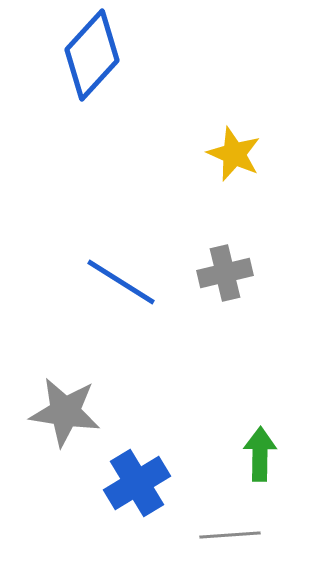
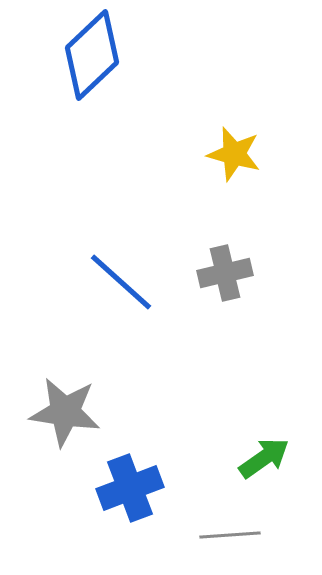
blue diamond: rotated 4 degrees clockwise
yellow star: rotated 8 degrees counterclockwise
blue line: rotated 10 degrees clockwise
green arrow: moved 4 px right, 4 px down; rotated 54 degrees clockwise
blue cross: moved 7 px left, 5 px down; rotated 10 degrees clockwise
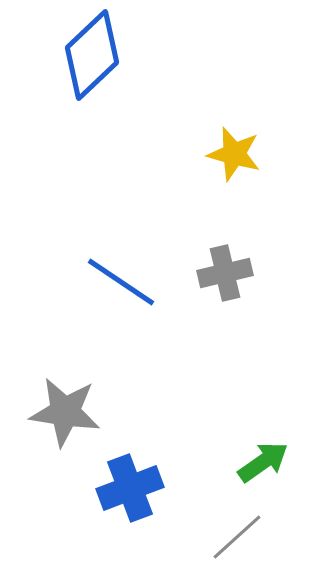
blue line: rotated 8 degrees counterclockwise
green arrow: moved 1 px left, 4 px down
gray line: moved 7 px right, 2 px down; rotated 38 degrees counterclockwise
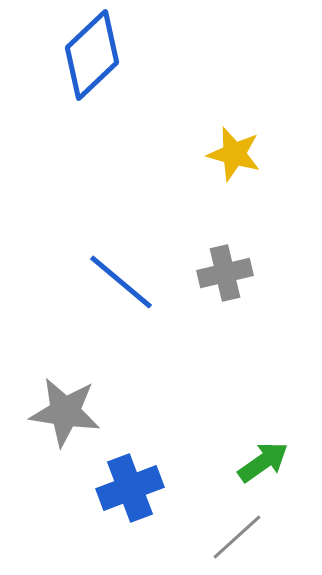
blue line: rotated 6 degrees clockwise
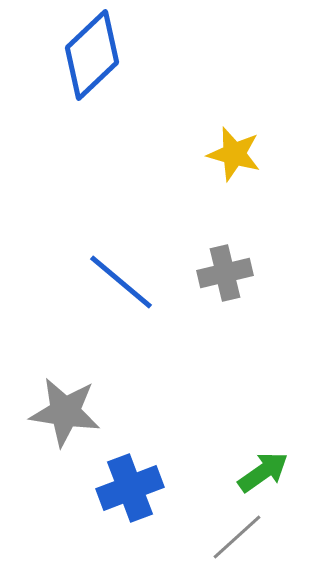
green arrow: moved 10 px down
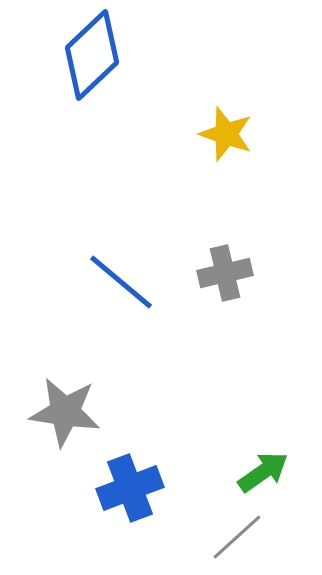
yellow star: moved 8 px left, 20 px up; rotated 4 degrees clockwise
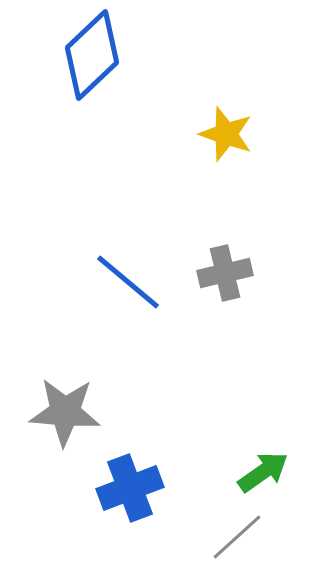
blue line: moved 7 px right
gray star: rotated 4 degrees counterclockwise
